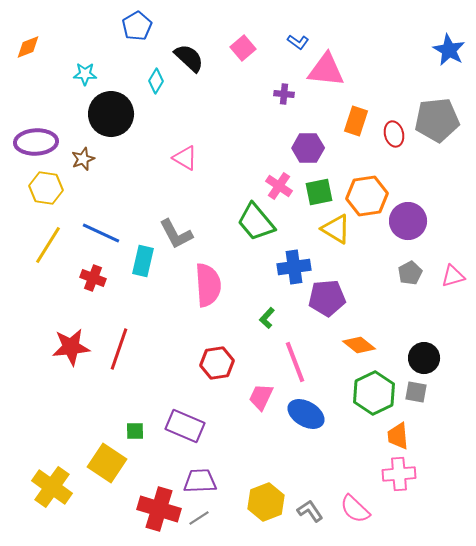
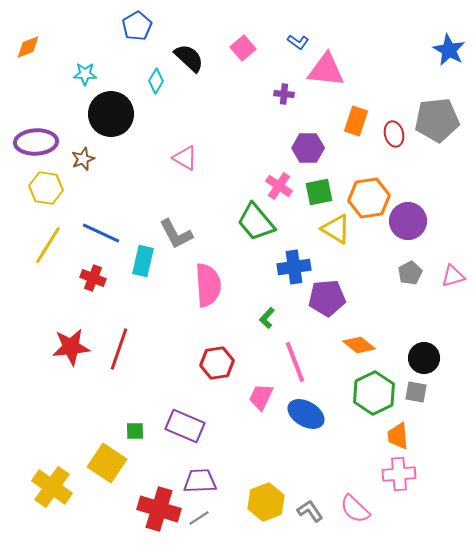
orange hexagon at (367, 196): moved 2 px right, 2 px down
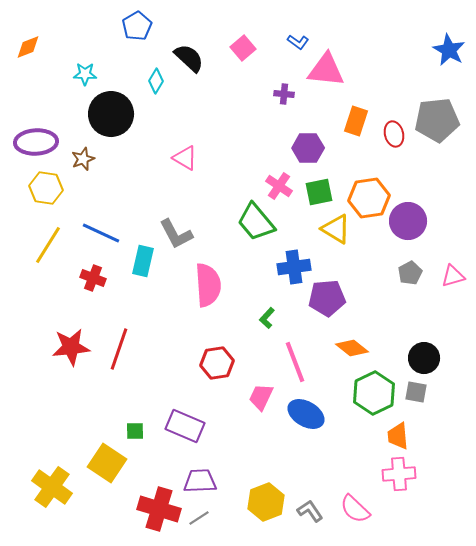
orange diamond at (359, 345): moved 7 px left, 3 px down
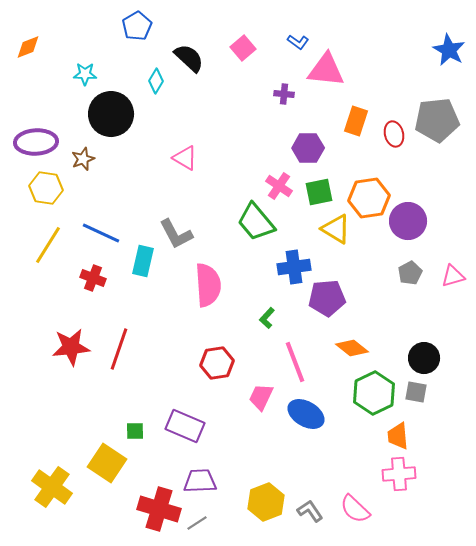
gray line at (199, 518): moved 2 px left, 5 px down
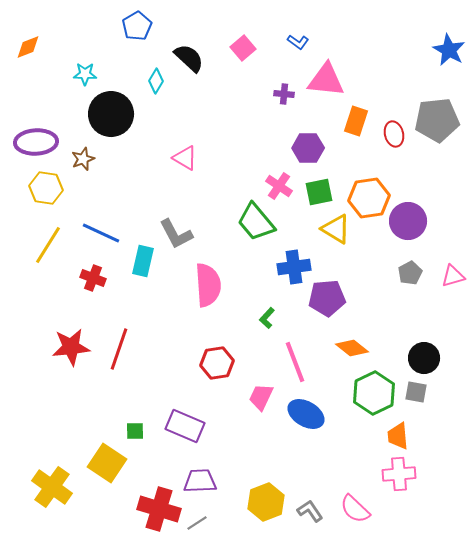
pink triangle at (326, 70): moved 10 px down
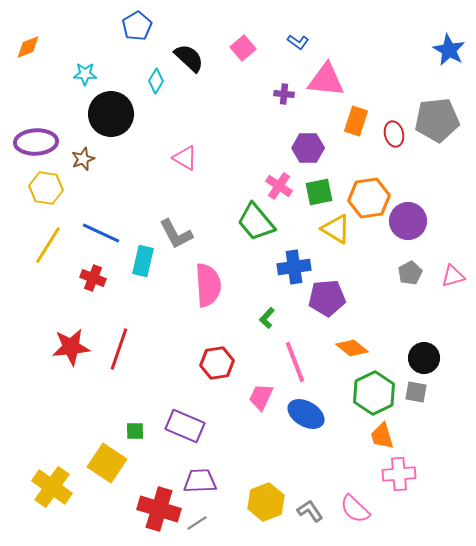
orange trapezoid at (398, 436): moved 16 px left; rotated 12 degrees counterclockwise
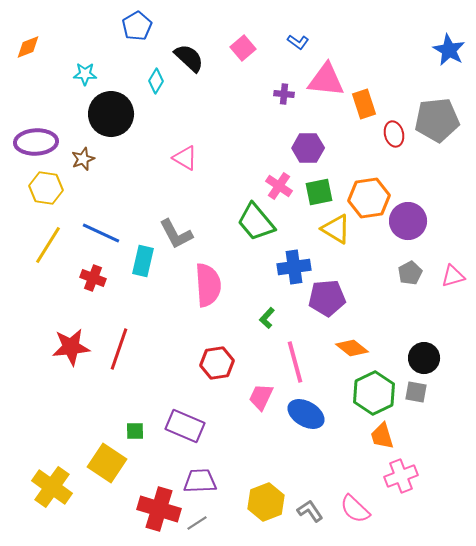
orange rectangle at (356, 121): moved 8 px right, 17 px up; rotated 36 degrees counterclockwise
pink line at (295, 362): rotated 6 degrees clockwise
pink cross at (399, 474): moved 2 px right, 2 px down; rotated 16 degrees counterclockwise
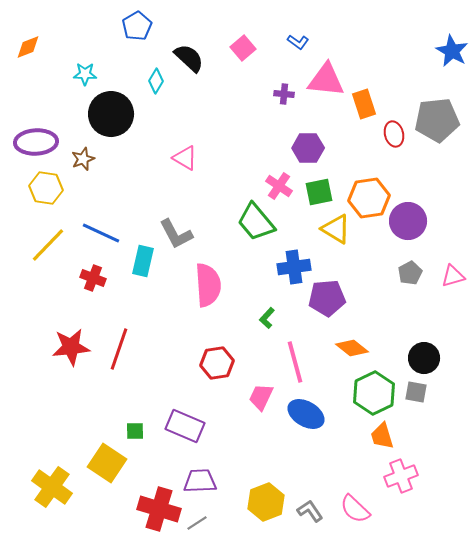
blue star at (449, 50): moved 3 px right, 1 px down
yellow line at (48, 245): rotated 12 degrees clockwise
